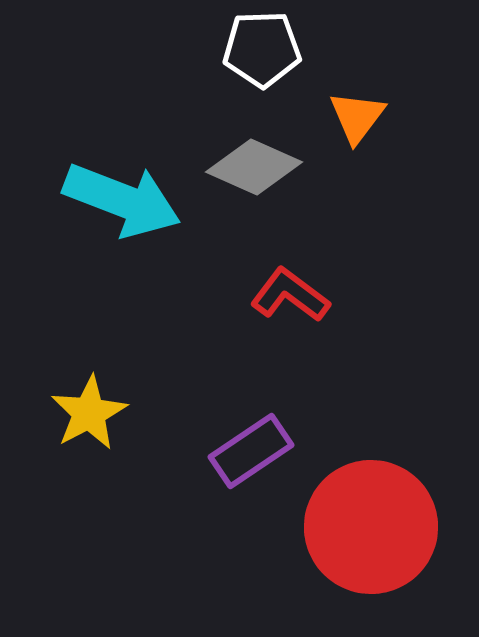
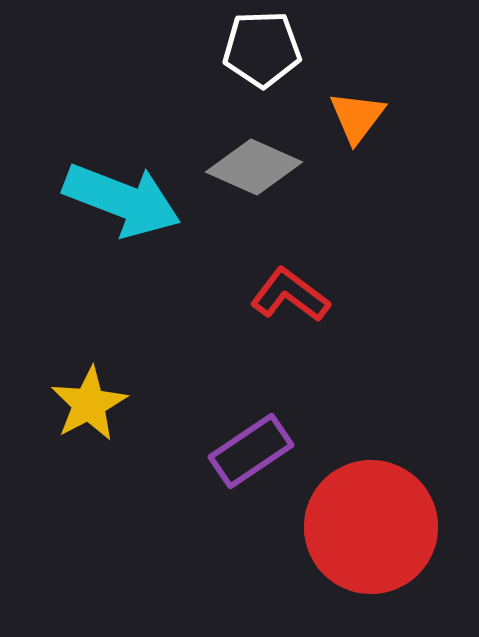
yellow star: moved 9 px up
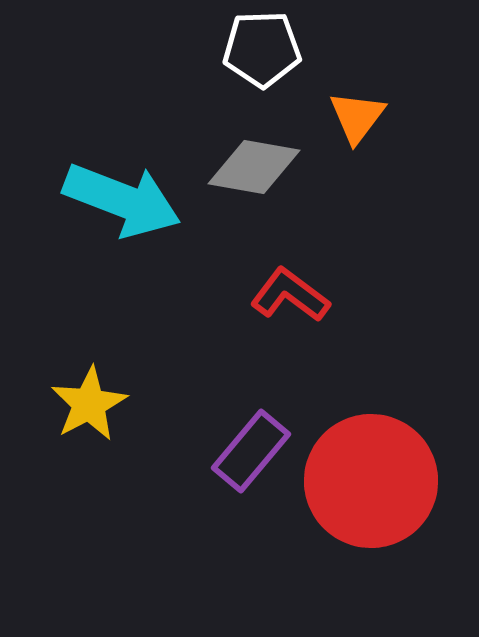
gray diamond: rotated 14 degrees counterclockwise
purple rectangle: rotated 16 degrees counterclockwise
red circle: moved 46 px up
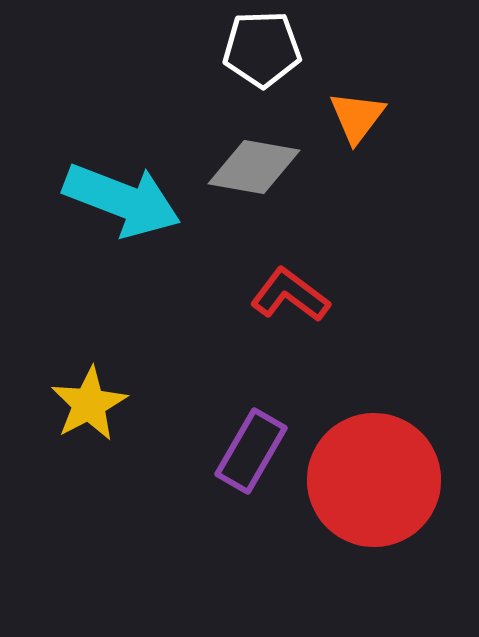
purple rectangle: rotated 10 degrees counterclockwise
red circle: moved 3 px right, 1 px up
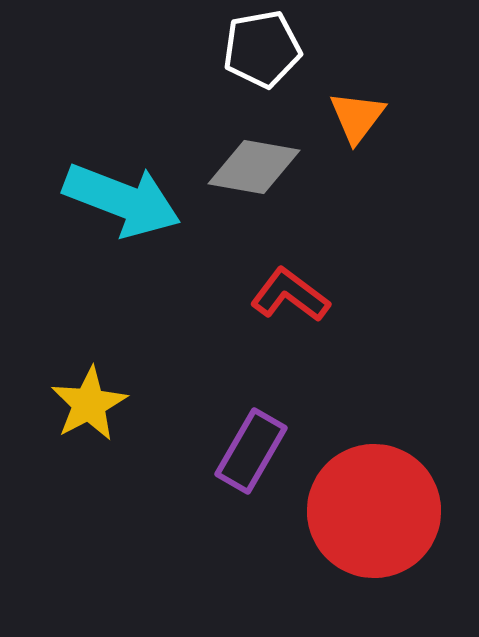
white pentagon: rotated 8 degrees counterclockwise
red circle: moved 31 px down
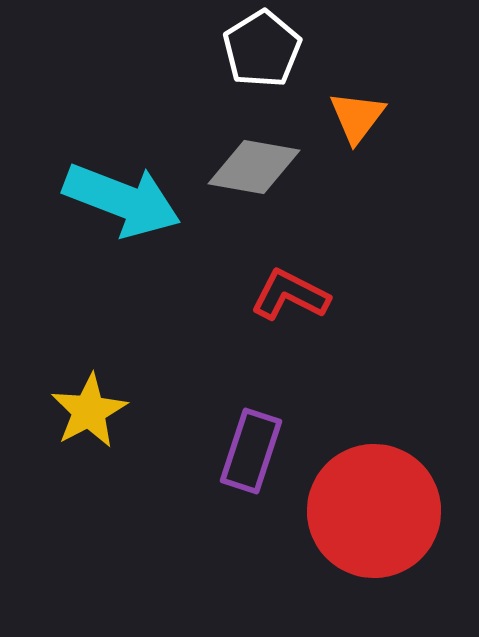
white pentagon: rotated 22 degrees counterclockwise
red L-shape: rotated 10 degrees counterclockwise
yellow star: moved 7 px down
purple rectangle: rotated 12 degrees counterclockwise
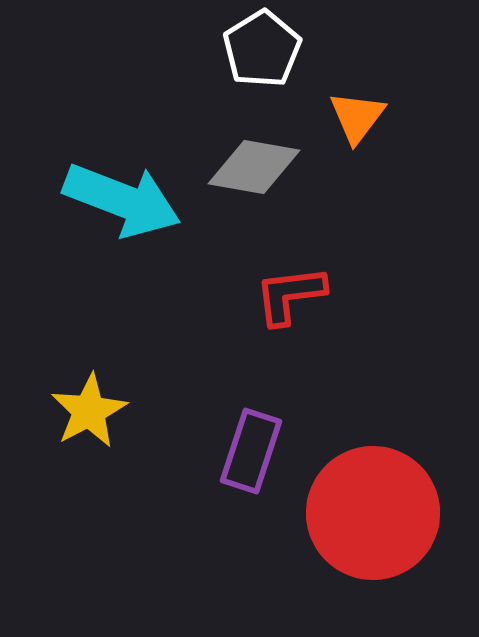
red L-shape: rotated 34 degrees counterclockwise
red circle: moved 1 px left, 2 px down
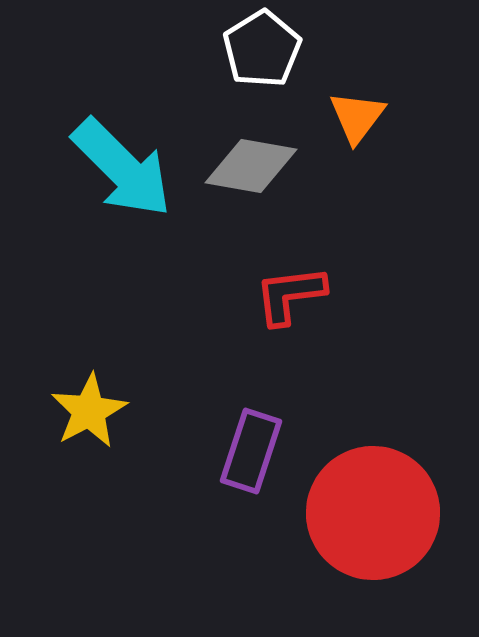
gray diamond: moved 3 px left, 1 px up
cyan arrow: moved 32 px up; rotated 24 degrees clockwise
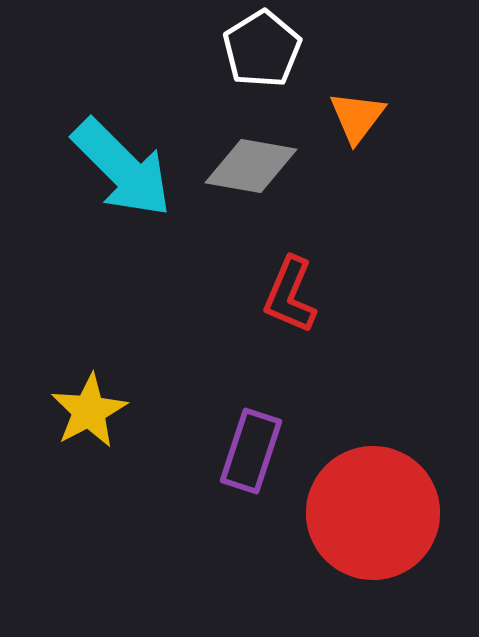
red L-shape: rotated 60 degrees counterclockwise
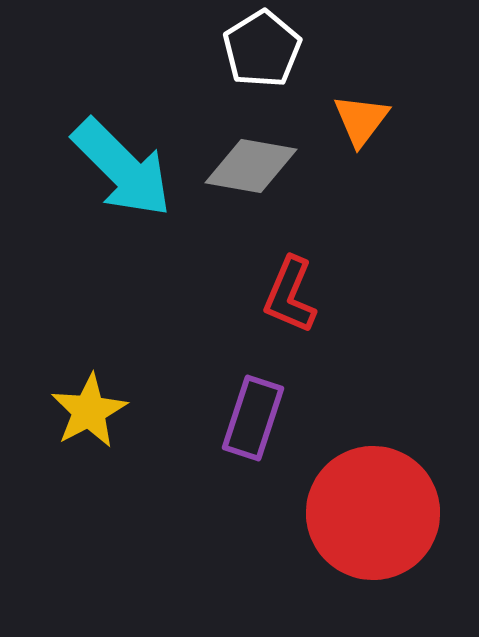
orange triangle: moved 4 px right, 3 px down
purple rectangle: moved 2 px right, 33 px up
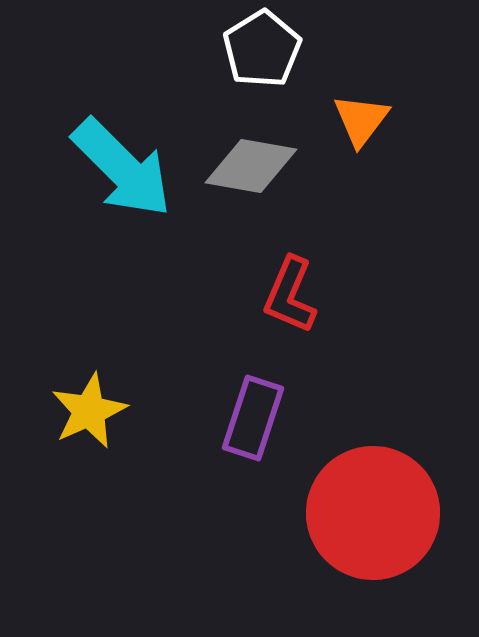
yellow star: rotated 4 degrees clockwise
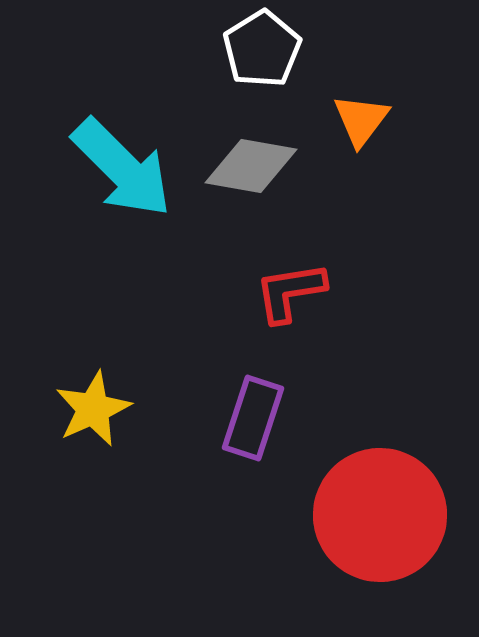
red L-shape: moved 3 px up; rotated 58 degrees clockwise
yellow star: moved 4 px right, 2 px up
red circle: moved 7 px right, 2 px down
